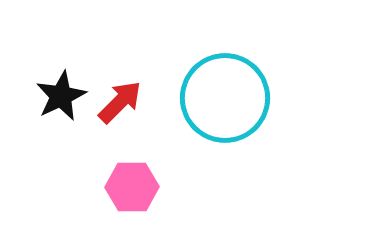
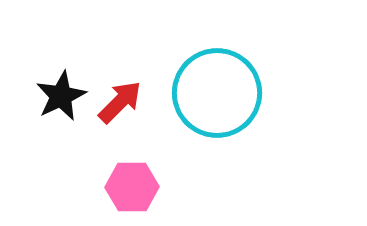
cyan circle: moved 8 px left, 5 px up
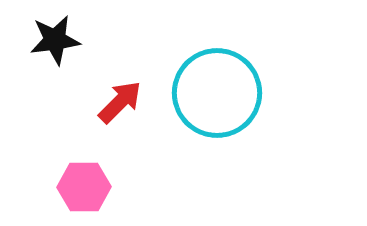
black star: moved 6 px left, 56 px up; rotated 18 degrees clockwise
pink hexagon: moved 48 px left
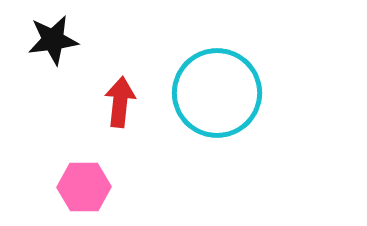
black star: moved 2 px left
red arrow: rotated 39 degrees counterclockwise
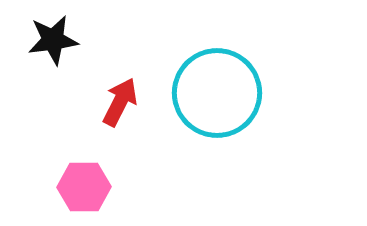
red arrow: rotated 21 degrees clockwise
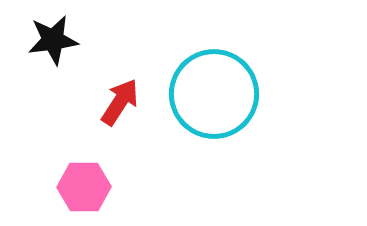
cyan circle: moved 3 px left, 1 px down
red arrow: rotated 6 degrees clockwise
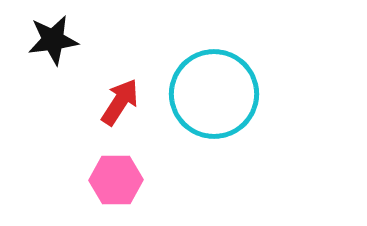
pink hexagon: moved 32 px right, 7 px up
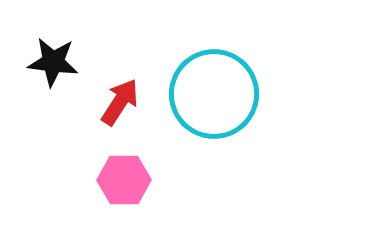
black star: moved 22 px down; rotated 15 degrees clockwise
pink hexagon: moved 8 px right
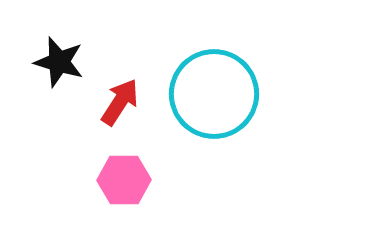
black star: moved 6 px right; rotated 9 degrees clockwise
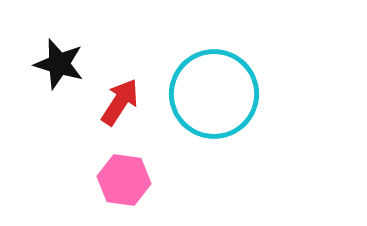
black star: moved 2 px down
pink hexagon: rotated 9 degrees clockwise
